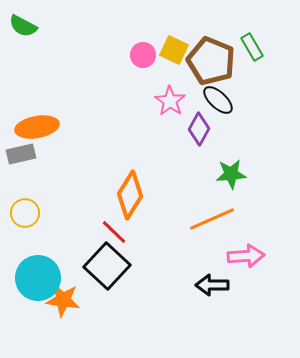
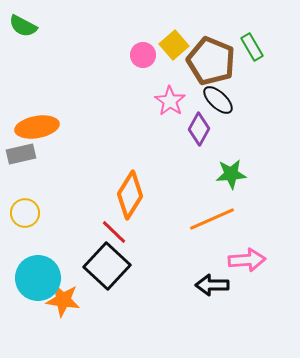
yellow square: moved 5 px up; rotated 24 degrees clockwise
pink arrow: moved 1 px right, 4 px down
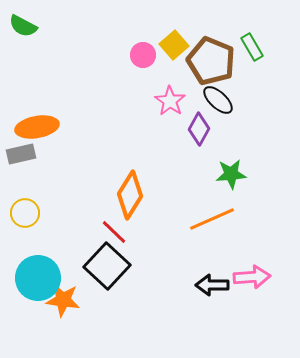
pink arrow: moved 5 px right, 17 px down
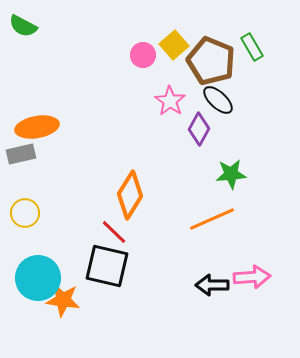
black square: rotated 30 degrees counterclockwise
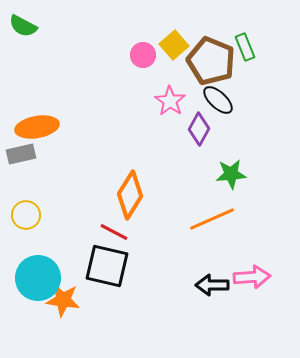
green rectangle: moved 7 px left; rotated 8 degrees clockwise
yellow circle: moved 1 px right, 2 px down
red line: rotated 16 degrees counterclockwise
